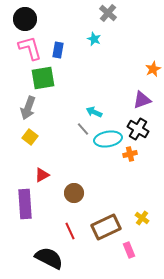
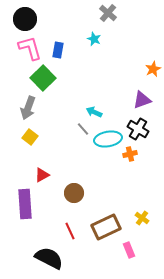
green square: rotated 35 degrees counterclockwise
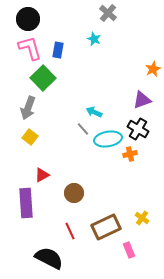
black circle: moved 3 px right
purple rectangle: moved 1 px right, 1 px up
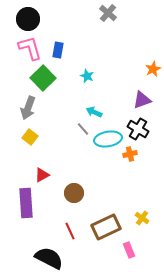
cyan star: moved 7 px left, 37 px down
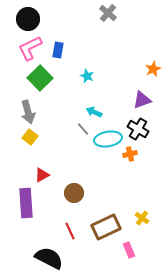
pink L-shape: rotated 100 degrees counterclockwise
green square: moved 3 px left
gray arrow: moved 4 px down; rotated 35 degrees counterclockwise
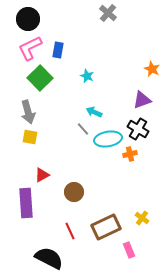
orange star: moved 1 px left; rotated 21 degrees counterclockwise
yellow square: rotated 28 degrees counterclockwise
brown circle: moved 1 px up
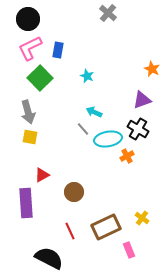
orange cross: moved 3 px left, 2 px down; rotated 16 degrees counterclockwise
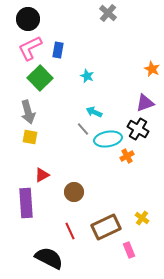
purple triangle: moved 3 px right, 3 px down
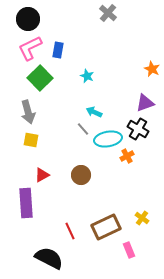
yellow square: moved 1 px right, 3 px down
brown circle: moved 7 px right, 17 px up
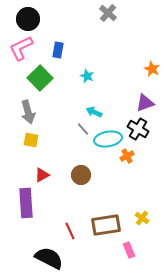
pink L-shape: moved 9 px left
brown rectangle: moved 2 px up; rotated 16 degrees clockwise
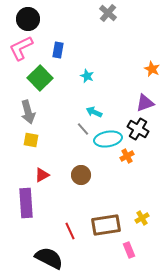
yellow cross: rotated 24 degrees clockwise
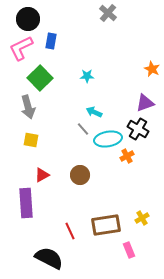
blue rectangle: moved 7 px left, 9 px up
cyan star: rotated 24 degrees counterclockwise
gray arrow: moved 5 px up
brown circle: moved 1 px left
